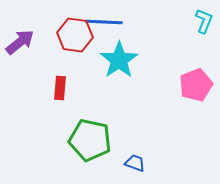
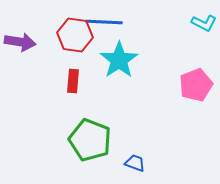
cyan L-shape: moved 2 px down; rotated 95 degrees clockwise
purple arrow: rotated 48 degrees clockwise
red rectangle: moved 13 px right, 7 px up
green pentagon: rotated 9 degrees clockwise
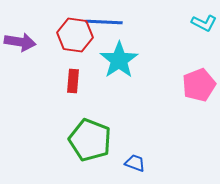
pink pentagon: moved 3 px right
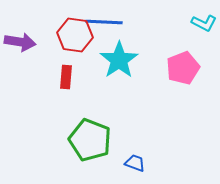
red rectangle: moved 7 px left, 4 px up
pink pentagon: moved 16 px left, 17 px up
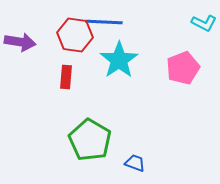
green pentagon: rotated 9 degrees clockwise
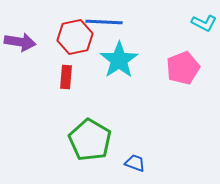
red hexagon: moved 2 px down; rotated 20 degrees counterclockwise
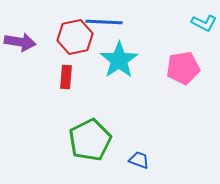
pink pentagon: rotated 12 degrees clockwise
green pentagon: rotated 15 degrees clockwise
blue trapezoid: moved 4 px right, 3 px up
